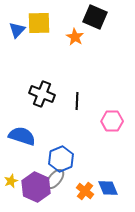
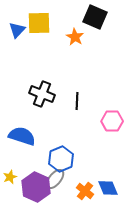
yellow star: moved 1 px left, 4 px up
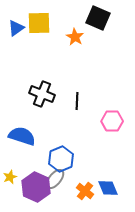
black square: moved 3 px right, 1 px down
blue triangle: moved 1 px left, 2 px up; rotated 12 degrees clockwise
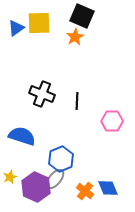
black square: moved 16 px left, 2 px up
orange star: rotated 12 degrees clockwise
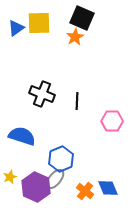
black square: moved 2 px down
